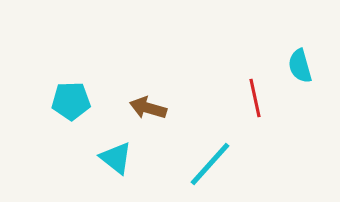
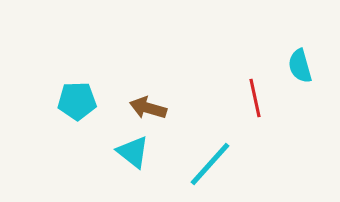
cyan pentagon: moved 6 px right
cyan triangle: moved 17 px right, 6 px up
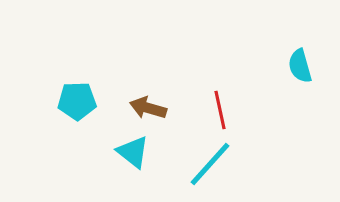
red line: moved 35 px left, 12 px down
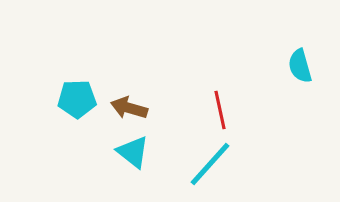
cyan pentagon: moved 2 px up
brown arrow: moved 19 px left
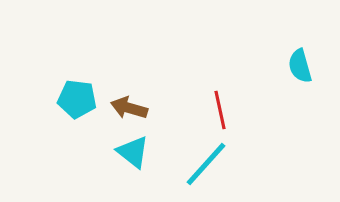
cyan pentagon: rotated 9 degrees clockwise
cyan line: moved 4 px left
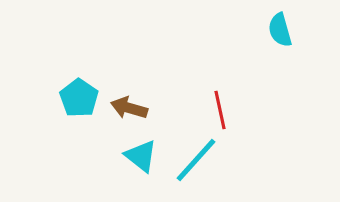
cyan semicircle: moved 20 px left, 36 px up
cyan pentagon: moved 2 px right, 1 px up; rotated 27 degrees clockwise
cyan triangle: moved 8 px right, 4 px down
cyan line: moved 10 px left, 4 px up
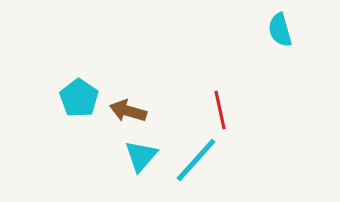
brown arrow: moved 1 px left, 3 px down
cyan triangle: rotated 33 degrees clockwise
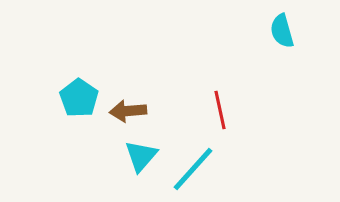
cyan semicircle: moved 2 px right, 1 px down
brown arrow: rotated 21 degrees counterclockwise
cyan line: moved 3 px left, 9 px down
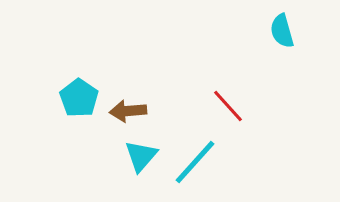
red line: moved 8 px right, 4 px up; rotated 30 degrees counterclockwise
cyan line: moved 2 px right, 7 px up
